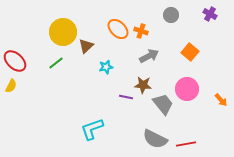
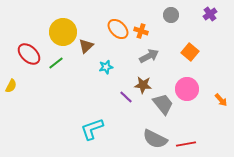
purple cross: rotated 24 degrees clockwise
red ellipse: moved 14 px right, 7 px up
purple line: rotated 32 degrees clockwise
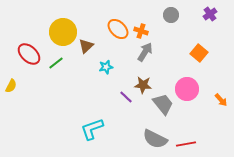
orange square: moved 9 px right, 1 px down
gray arrow: moved 4 px left, 4 px up; rotated 30 degrees counterclockwise
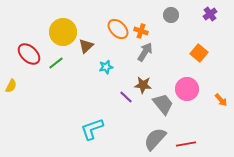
gray semicircle: rotated 105 degrees clockwise
